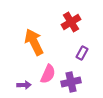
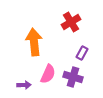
orange arrow: rotated 20 degrees clockwise
purple cross: moved 2 px right, 5 px up; rotated 30 degrees clockwise
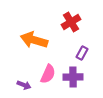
orange arrow: moved 2 px up; rotated 68 degrees counterclockwise
purple cross: rotated 18 degrees counterclockwise
purple arrow: rotated 24 degrees clockwise
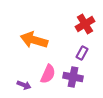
red cross: moved 14 px right, 2 px down
purple cross: rotated 12 degrees clockwise
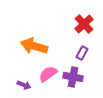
red cross: moved 1 px left; rotated 12 degrees counterclockwise
orange arrow: moved 6 px down
pink semicircle: rotated 150 degrees counterclockwise
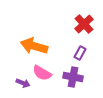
purple rectangle: moved 2 px left
pink semicircle: moved 6 px left, 1 px up; rotated 114 degrees counterclockwise
purple arrow: moved 1 px left, 2 px up
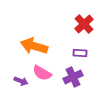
purple rectangle: rotated 64 degrees clockwise
purple cross: rotated 36 degrees counterclockwise
purple arrow: moved 2 px left, 2 px up
